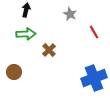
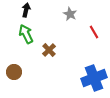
green arrow: rotated 114 degrees counterclockwise
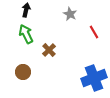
brown circle: moved 9 px right
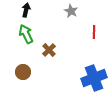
gray star: moved 1 px right, 3 px up
red line: rotated 32 degrees clockwise
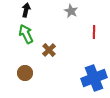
brown circle: moved 2 px right, 1 px down
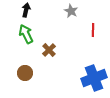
red line: moved 1 px left, 2 px up
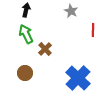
brown cross: moved 4 px left, 1 px up
blue cross: moved 16 px left; rotated 25 degrees counterclockwise
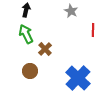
brown circle: moved 5 px right, 2 px up
